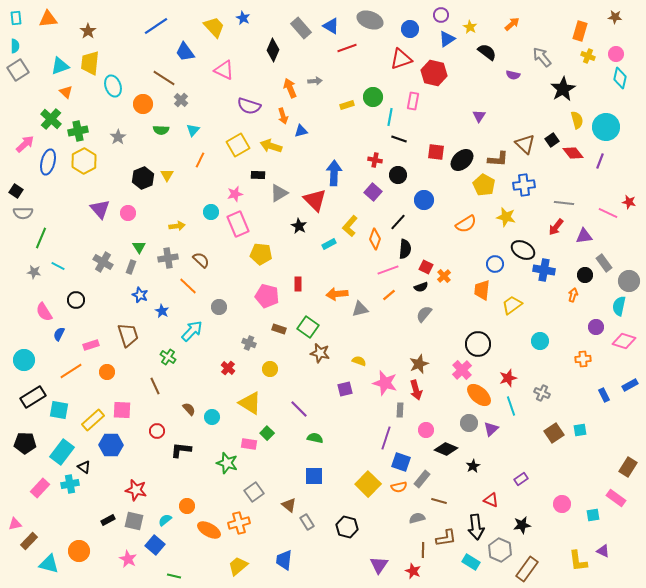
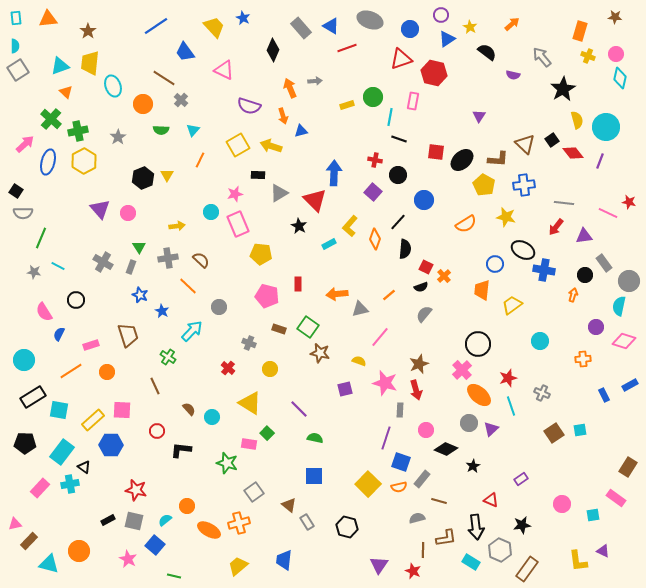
pink line at (388, 270): moved 8 px left, 67 px down; rotated 30 degrees counterclockwise
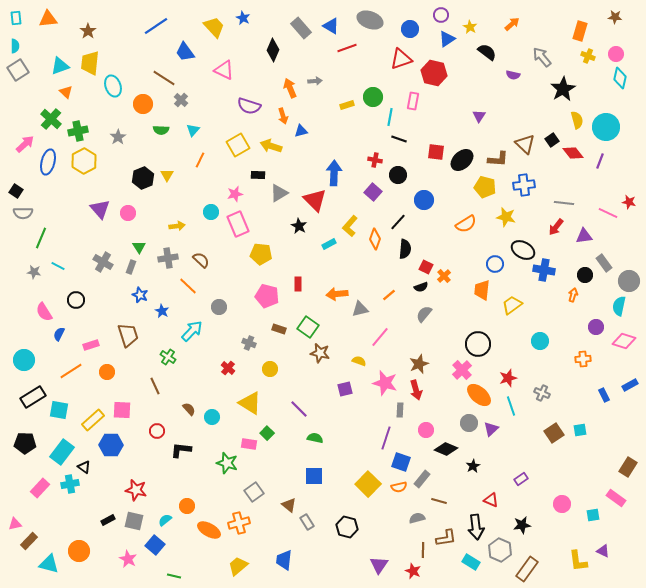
yellow pentagon at (484, 185): moved 1 px right, 2 px down; rotated 15 degrees counterclockwise
